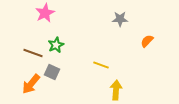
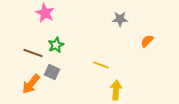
pink star: rotated 18 degrees counterclockwise
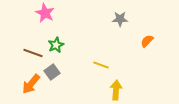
gray square: rotated 28 degrees clockwise
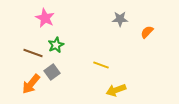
pink star: moved 5 px down
orange semicircle: moved 9 px up
yellow arrow: rotated 114 degrees counterclockwise
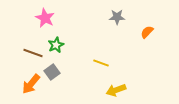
gray star: moved 3 px left, 2 px up
yellow line: moved 2 px up
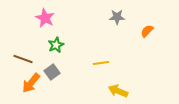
orange semicircle: moved 1 px up
brown line: moved 10 px left, 6 px down
yellow line: rotated 28 degrees counterclockwise
orange arrow: moved 1 px up
yellow arrow: moved 2 px right, 1 px down; rotated 42 degrees clockwise
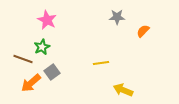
pink star: moved 2 px right, 2 px down
orange semicircle: moved 4 px left
green star: moved 14 px left, 2 px down
orange arrow: rotated 10 degrees clockwise
yellow arrow: moved 5 px right, 1 px up
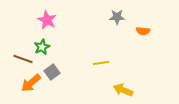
orange semicircle: rotated 128 degrees counterclockwise
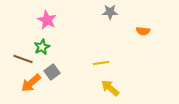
gray star: moved 7 px left, 5 px up
yellow arrow: moved 13 px left, 2 px up; rotated 18 degrees clockwise
